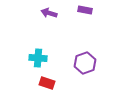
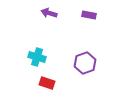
purple rectangle: moved 4 px right, 5 px down
cyan cross: moved 1 px left, 1 px up; rotated 12 degrees clockwise
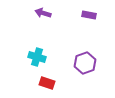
purple arrow: moved 6 px left
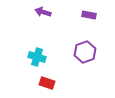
purple arrow: moved 1 px up
purple hexagon: moved 11 px up
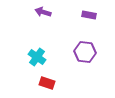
purple hexagon: rotated 25 degrees clockwise
cyan cross: rotated 18 degrees clockwise
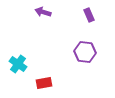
purple rectangle: rotated 56 degrees clockwise
cyan cross: moved 19 px left, 7 px down
red rectangle: moved 3 px left; rotated 28 degrees counterclockwise
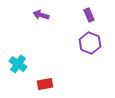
purple arrow: moved 2 px left, 3 px down
purple hexagon: moved 5 px right, 9 px up; rotated 15 degrees clockwise
red rectangle: moved 1 px right, 1 px down
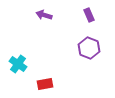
purple arrow: moved 3 px right
purple hexagon: moved 1 px left, 5 px down
